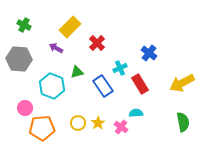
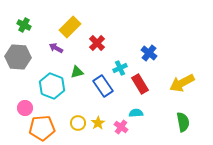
gray hexagon: moved 1 px left, 2 px up
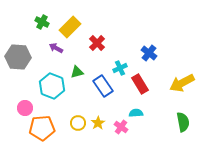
green cross: moved 18 px right, 3 px up
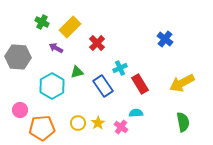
blue cross: moved 16 px right, 14 px up
cyan hexagon: rotated 10 degrees clockwise
pink circle: moved 5 px left, 2 px down
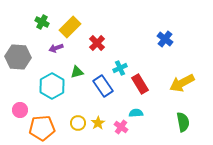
purple arrow: rotated 48 degrees counterclockwise
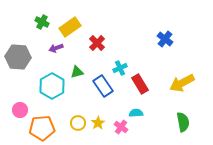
yellow rectangle: rotated 10 degrees clockwise
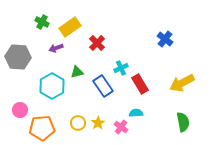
cyan cross: moved 1 px right
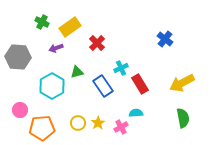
green semicircle: moved 4 px up
pink cross: rotated 24 degrees clockwise
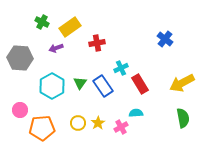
red cross: rotated 35 degrees clockwise
gray hexagon: moved 2 px right, 1 px down
green triangle: moved 3 px right, 11 px down; rotated 40 degrees counterclockwise
